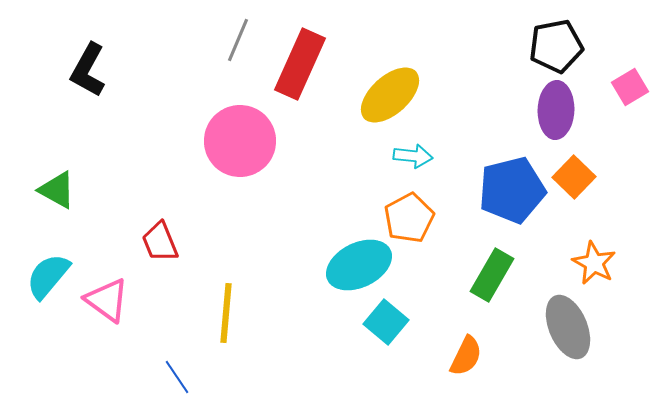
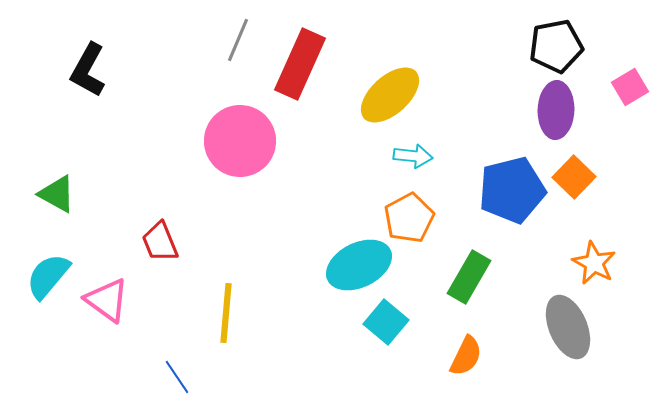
green triangle: moved 4 px down
green rectangle: moved 23 px left, 2 px down
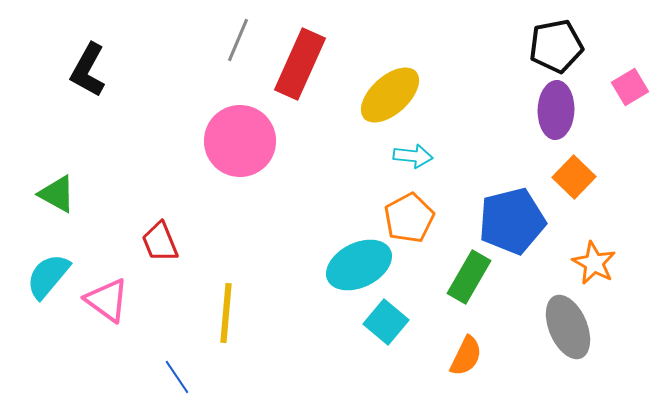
blue pentagon: moved 31 px down
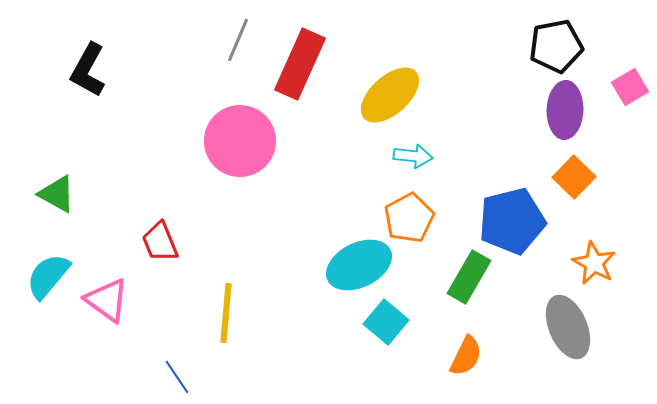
purple ellipse: moved 9 px right
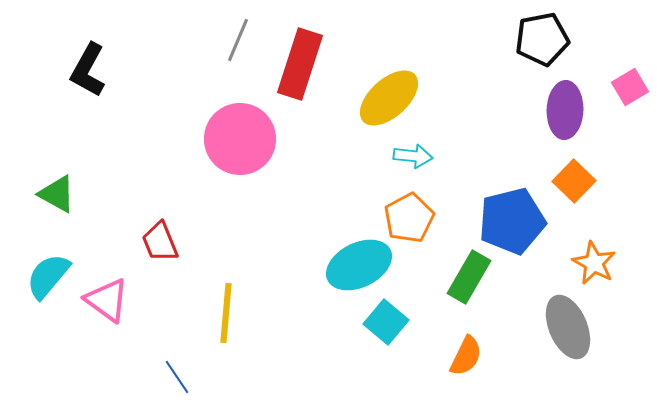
black pentagon: moved 14 px left, 7 px up
red rectangle: rotated 6 degrees counterclockwise
yellow ellipse: moved 1 px left, 3 px down
pink circle: moved 2 px up
orange square: moved 4 px down
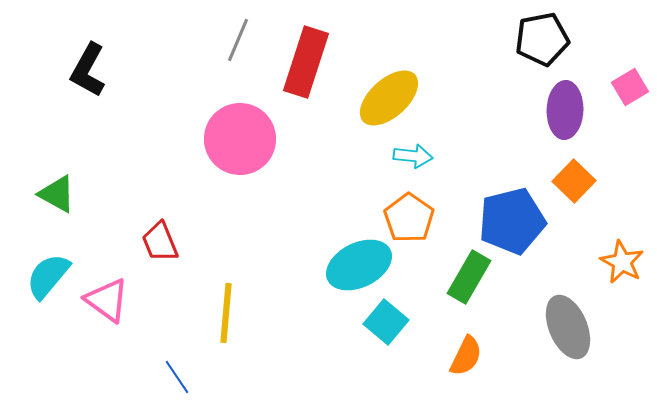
red rectangle: moved 6 px right, 2 px up
orange pentagon: rotated 9 degrees counterclockwise
orange star: moved 28 px right, 1 px up
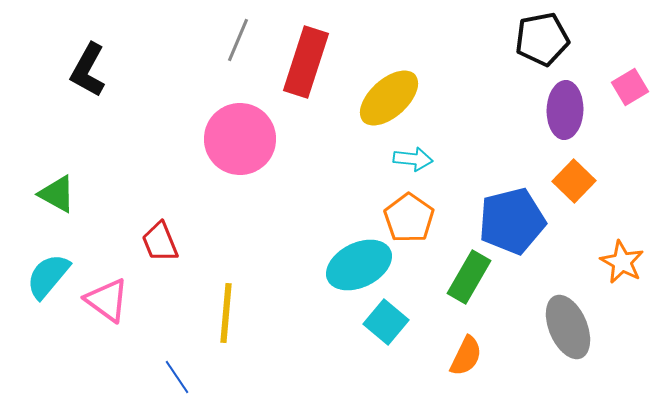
cyan arrow: moved 3 px down
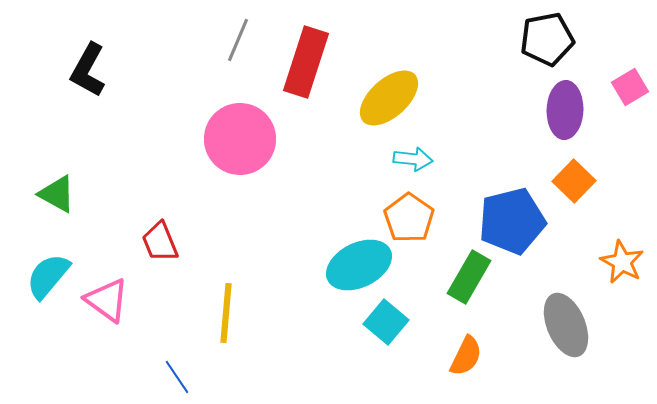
black pentagon: moved 5 px right
gray ellipse: moved 2 px left, 2 px up
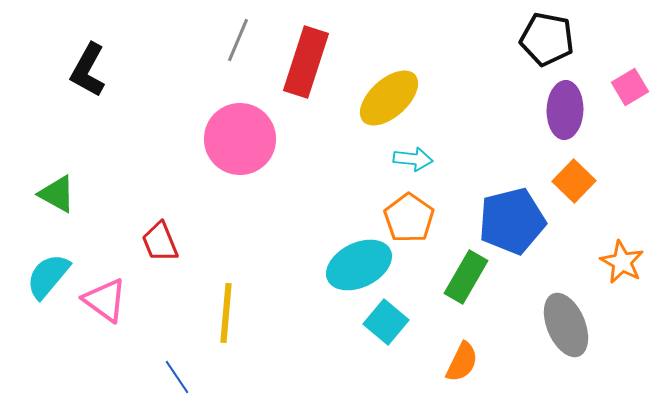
black pentagon: rotated 22 degrees clockwise
green rectangle: moved 3 px left
pink triangle: moved 2 px left
orange semicircle: moved 4 px left, 6 px down
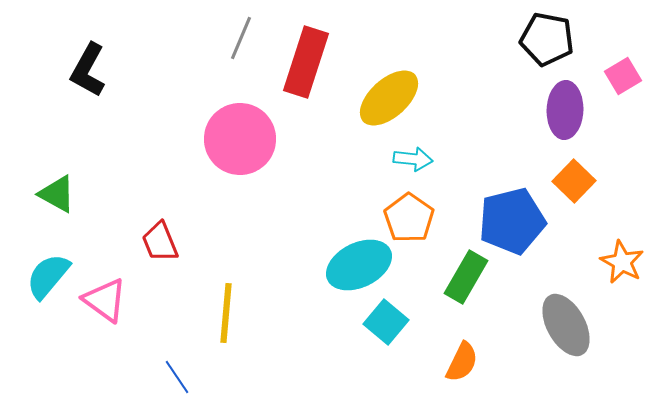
gray line: moved 3 px right, 2 px up
pink square: moved 7 px left, 11 px up
gray ellipse: rotated 6 degrees counterclockwise
